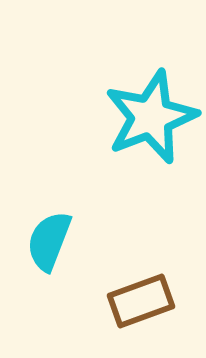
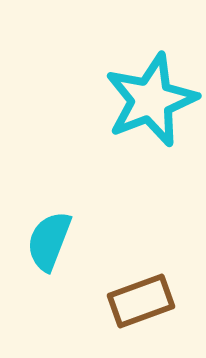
cyan star: moved 17 px up
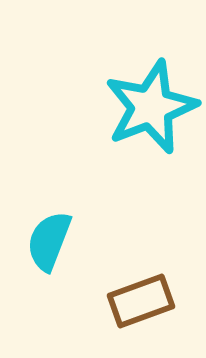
cyan star: moved 7 px down
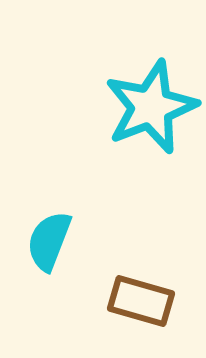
brown rectangle: rotated 36 degrees clockwise
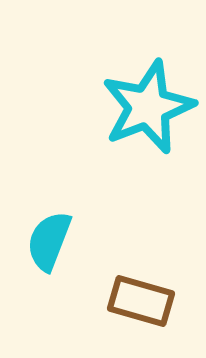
cyan star: moved 3 px left
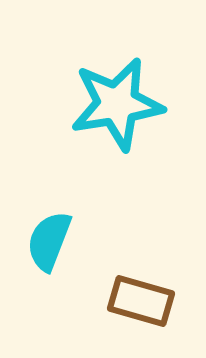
cyan star: moved 31 px left, 3 px up; rotated 12 degrees clockwise
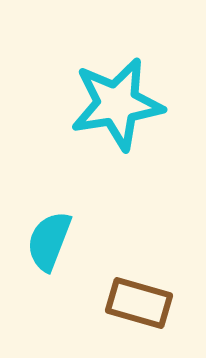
brown rectangle: moved 2 px left, 2 px down
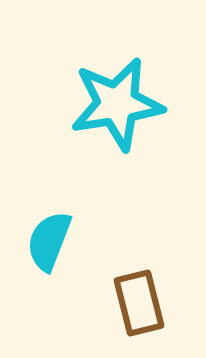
brown rectangle: rotated 60 degrees clockwise
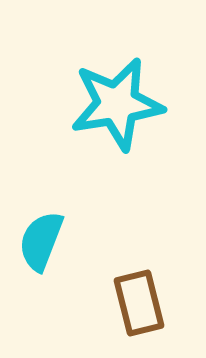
cyan semicircle: moved 8 px left
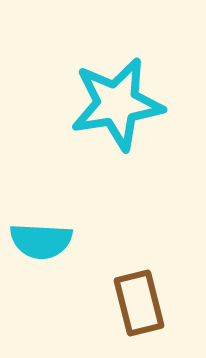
cyan semicircle: rotated 108 degrees counterclockwise
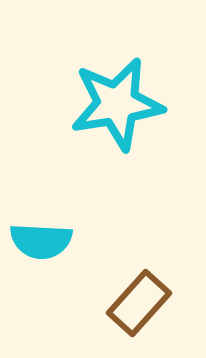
brown rectangle: rotated 56 degrees clockwise
